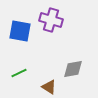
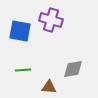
green line: moved 4 px right, 3 px up; rotated 21 degrees clockwise
brown triangle: rotated 28 degrees counterclockwise
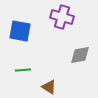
purple cross: moved 11 px right, 3 px up
gray diamond: moved 7 px right, 14 px up
brown triangle: rotated 28 degrees clockwise
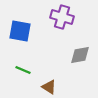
green line: rotated 28 degrees clockwise
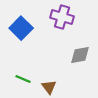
blue square: moved 1 px right, 3 px up; rotated 35 degrees clockwise
green line: moved 9 px down
brown triangle: rotated 21 degrees clockwise
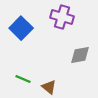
brown triangle: rotated 14 degrees counterclockwise
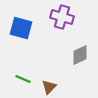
blue square: rotated 30 degrees counterclockwise
gray diamond: rotated 15 degrees counterclockwise
brown triangle: rotated 35 degrees clockwise
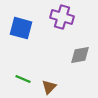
gray diamond: rotated 15 degrees clockwise
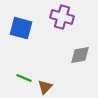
green line: moved 1 px right, 1 px up
brown triangle: moved 4 px left
